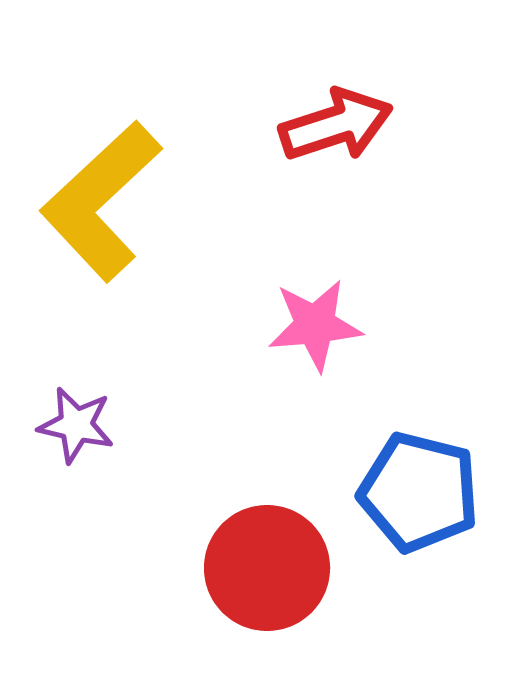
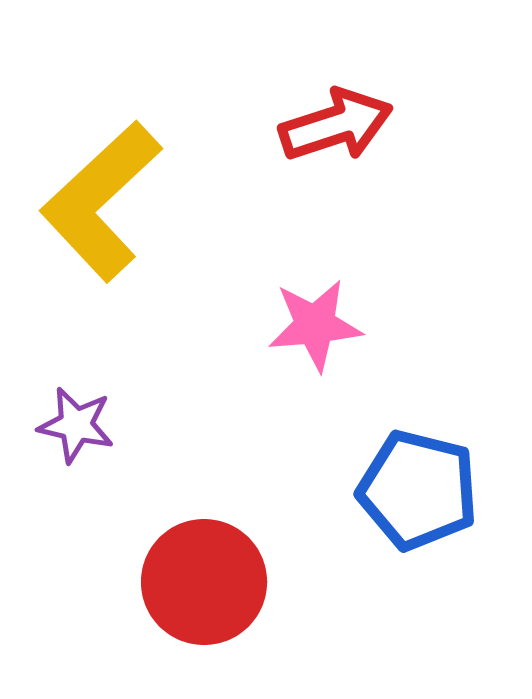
blue pentagon: moved 1 px left, 2 px up
red circle: moved 63 px left, 14 px down
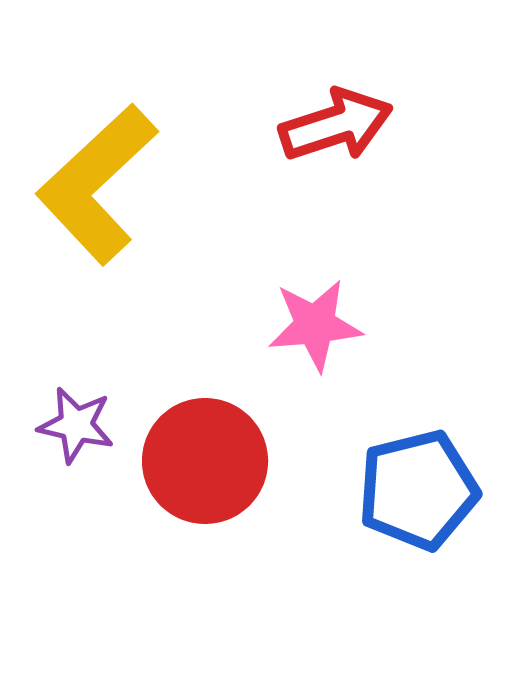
yellow L-shape: moved 4 px left, 17 px up
blue pentagon: rotated 28 degrees counterclockwise
red circle: moved 1 px right, 121 px up
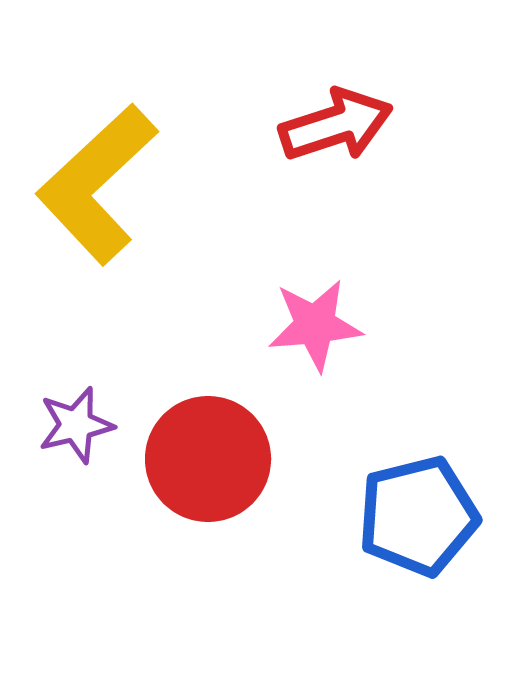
purple star: rotated 26 degrees counterclockwise
red circle: moved 3 px right, 2 px up
blue pentagon: moved 26 px down
